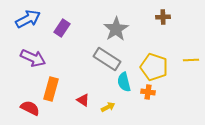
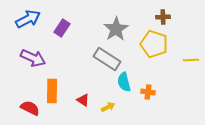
yellow pentagon: moved 23 px up
orange rectangle: moved 1 px right, 2 px down; rotated 15 degrees counterclockwise
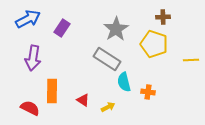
purple arrow: rotated 75 degrees clockwise
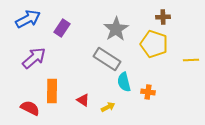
purple arrow: moved 1 px right; rotated 140 degrees counterclockwise
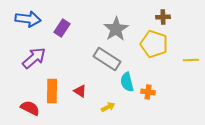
blue arrow: rotated 35 degrees clockwise
cyan semicircle: moved 3 px right
red triangle: moved 3 px left, 9 px up
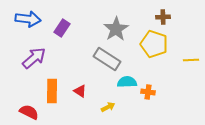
cyan semicircle: rotated 102 degrees clockwise
red semicircle: moved 1 px left, 4 px down
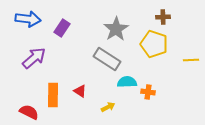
orange rectangle: moved 1 px right, 4 px down
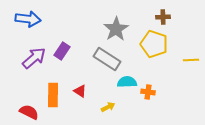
purple rectangle: moved 23 px down
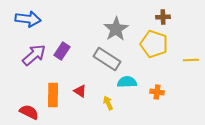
purple arrow: moved 3 px up
orange cross: moved 9 px right
yellow arrow: moved 4 px up; rotated 88 degrees counterclockwise
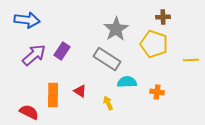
blue arrow: moved 1 px left, 1 px down
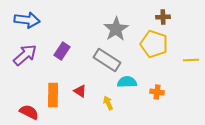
purple arrow: moved 9 px left
gray rectangle: moved 1 px down
